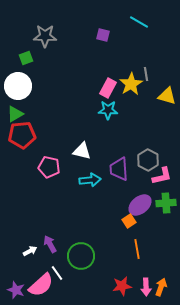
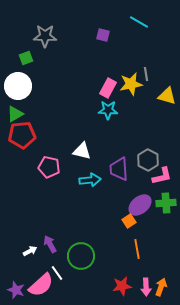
yellow star: rotated 20 degrees clockwise
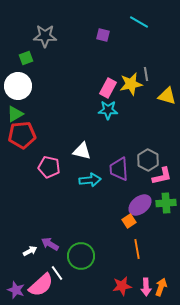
purple arrow: rotated 30 degrees counterclockwise
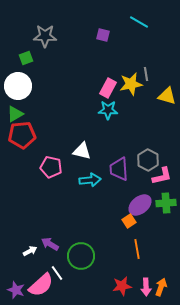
pink pentagon: moved 2 px right
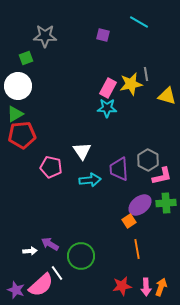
cyan star: moved 1 px left, 2 px up
white triangle: rotated 42 degrees clockwise
white arrow: rotated 24 degrees clockwise
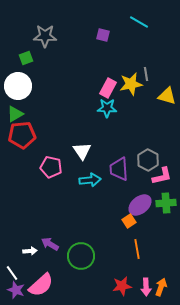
white line: moved 45 px left
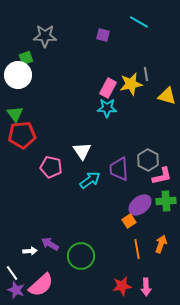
white circle: moved 11 px up
green triangle: rotated 36 degrees counterclockwise
cyan arrow: rotated 30 degrees counterclockwise
green cross: moved 2 px up
orange arrow: moved 43 px up
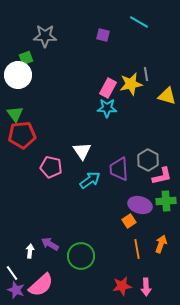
purple ellipse: rotated 55 degrees clockwise
white arrow: rotated 80 degrees counterclockwise
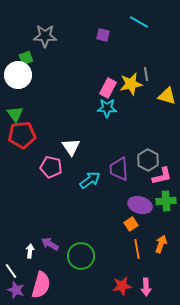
white triangle: moved 11 px left, 4 px up
orange square: moved 2 px right, 3 px down
white line: moved 1 px left, 2 px up
pink semicircle: rotated 32 degrees counterclockwise
